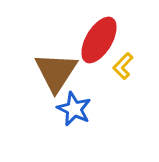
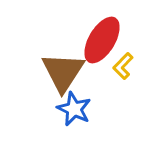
red ellipse: moved 3 px right
brown triangle: moved 7 px right
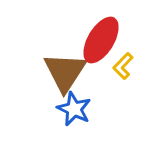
red ellipse: moved 1 px left
brown triangle: moved 2 px right
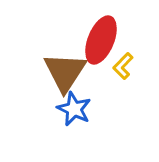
red ellipse: rotated 9 degrees counterclockwise
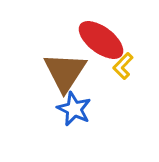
red ellipse: rotated 75 degrees counterclockwise
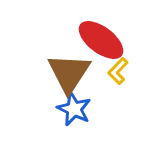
yellow L-shape: moved 5 px left, 5 px down
brown triangle: moved 4 px right, 1 px down
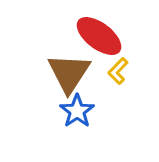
red ellipse: moved 2 px left, 4 px up
blue star: moved 3 px right, 2 px down; rotated 12 degrees clockwise
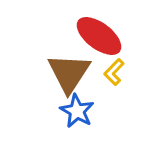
yellow L-shape: moved 4 px left, 1 px down
blue star: rotated 8 degrees counterclockwise
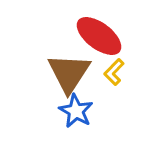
blue star: moved 1 px left
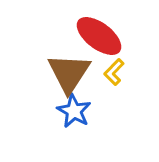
blue star: moved 2 px left
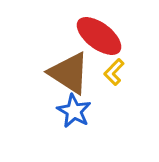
brown triangle: rotated 30 degrees counterclockwise
